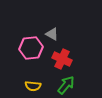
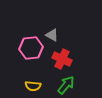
gray triangle: moved 1 px down
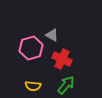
pink hexagon: rotated 10 degrees counterclockwise
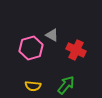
red cross: moved 14 px right, 9 px up
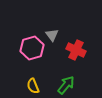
gray triangle: rotated 24 degrees clockwise
pink hexagon: moved 1 px right
yellow semicircle: rotated 63 degrees clockwise
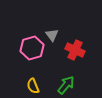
red cross: moved 1 px left
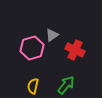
gray triangle: rotated 32 degrees clockwise
yellow semicircle: rotated 35 degrees clockwise
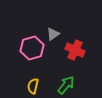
gray triangle: moved 1 px right, 1 px up
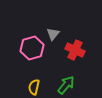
gray triangle: rotated 16 degrees counterclockwise
yellow semicircle: moved 1 px right, 1 px down
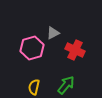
gray triangle: moved 1 px up; rotated 24 degrees clockwise
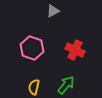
gray triangle: moved 22 px up
pink hexagon: rotated 25 degrees counterclockwise
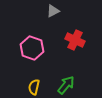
red cross: moved 10 px up
